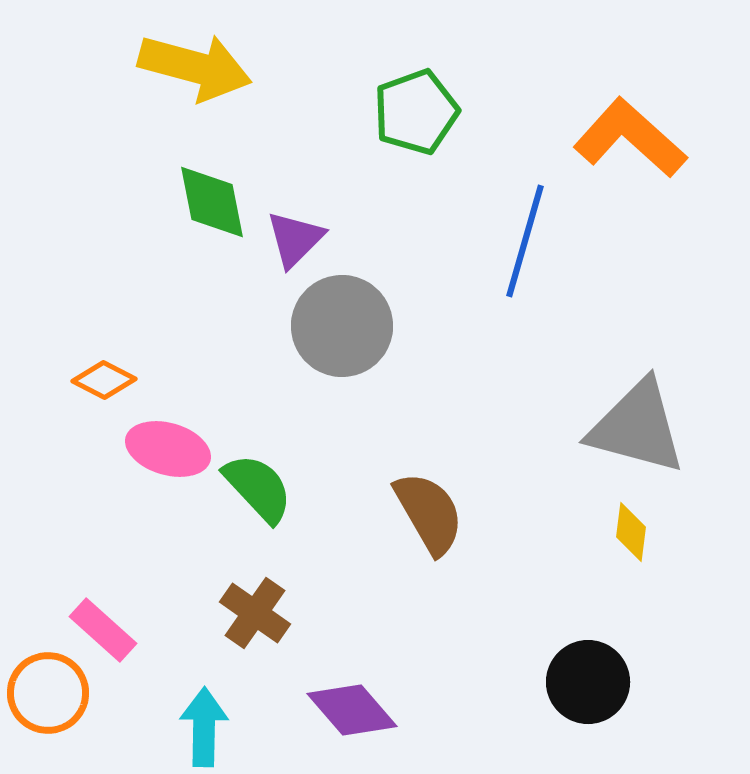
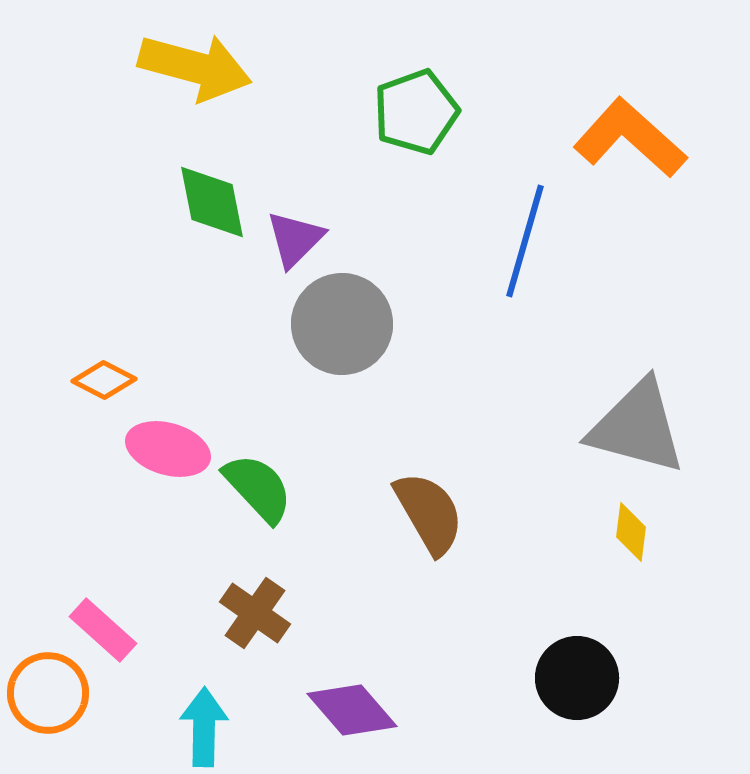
gray circle: moved 2 px up
black circle: moved 11 px left, 4 px up
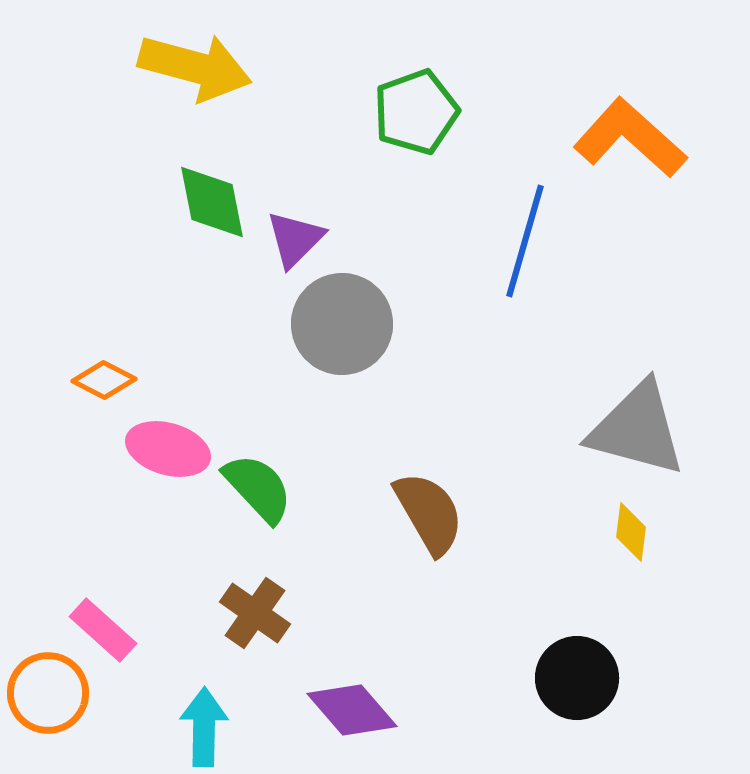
gray triangle: moved 2 px down
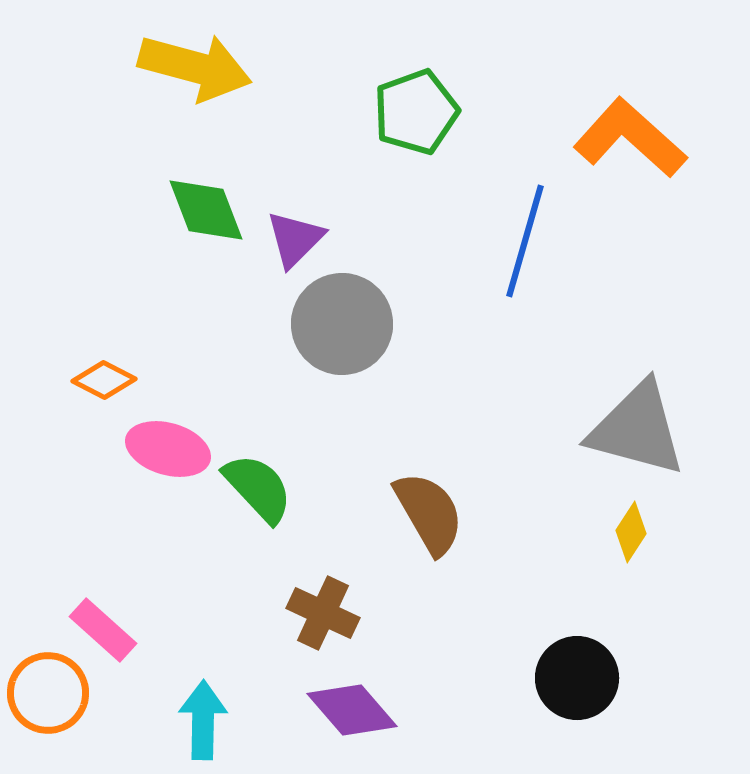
green diamond: moved 6 px left, 8 px down; rotated 10 degrees counterclockwise
yellow diamond: rotated 26 degrees clockwise
brown cross: moved 68 px right; rotated 10 degrees counterclockwise
cyan arrow: moved 1 px left, 7 px up
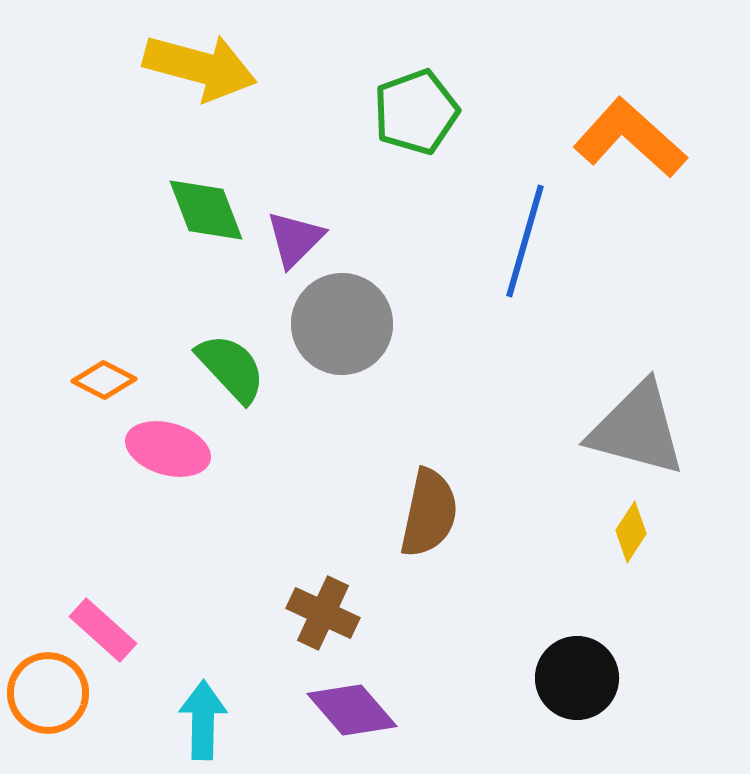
yellow arrow: moved 5 px right
green semicircle: moved 27 px left, 120 px up
brown semicircle: rotated 42 degrees clockwise
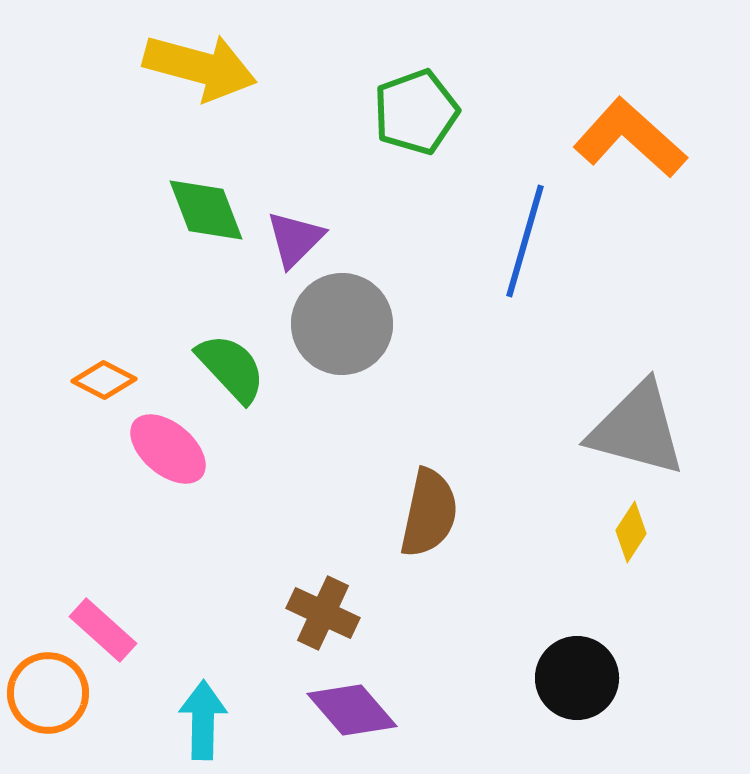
pink ellipse: rotated 24 degrees clockwise
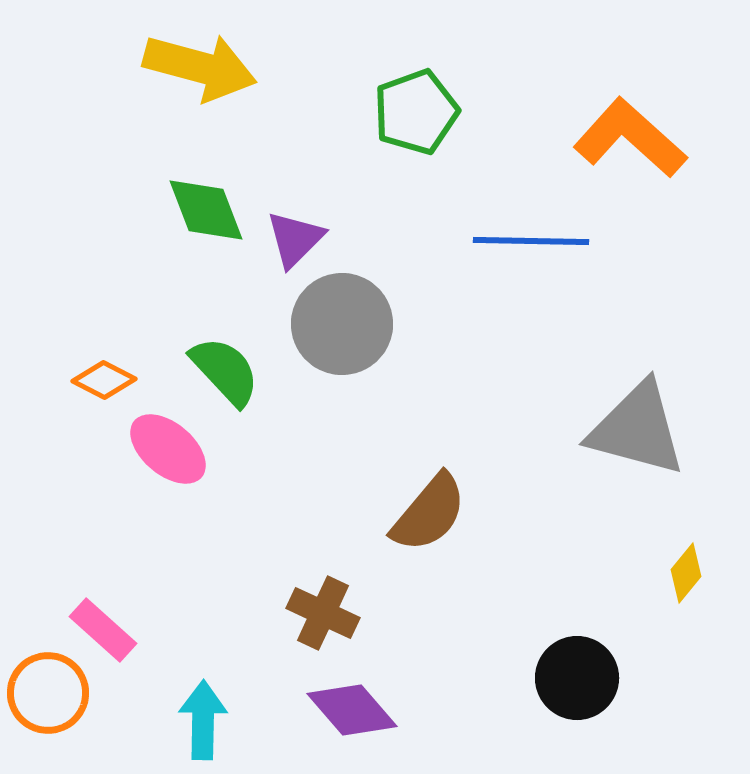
blue line: moved 6 px right; rotated 75 degrees clockwise
green semicircle: moved 6 px left, 3 px down
brown semicircle: rotated 28 degrees clockwise
yellow diamond: moved 55 px right, 41 px down; rotated 6 degrees clockwise
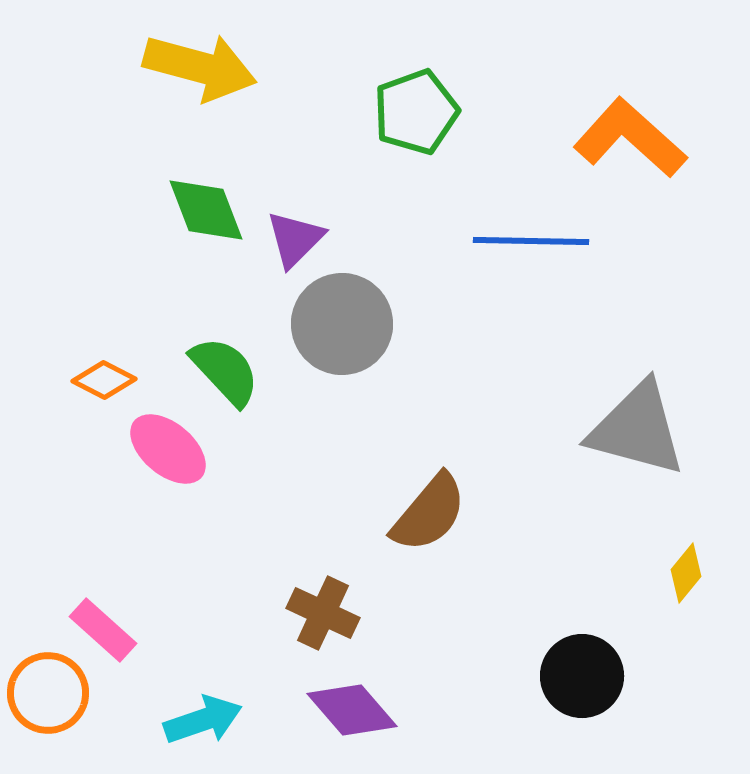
black circle: moved 5 px right, 2 px up
cyan arrow: rotated 70 degrees clockwise
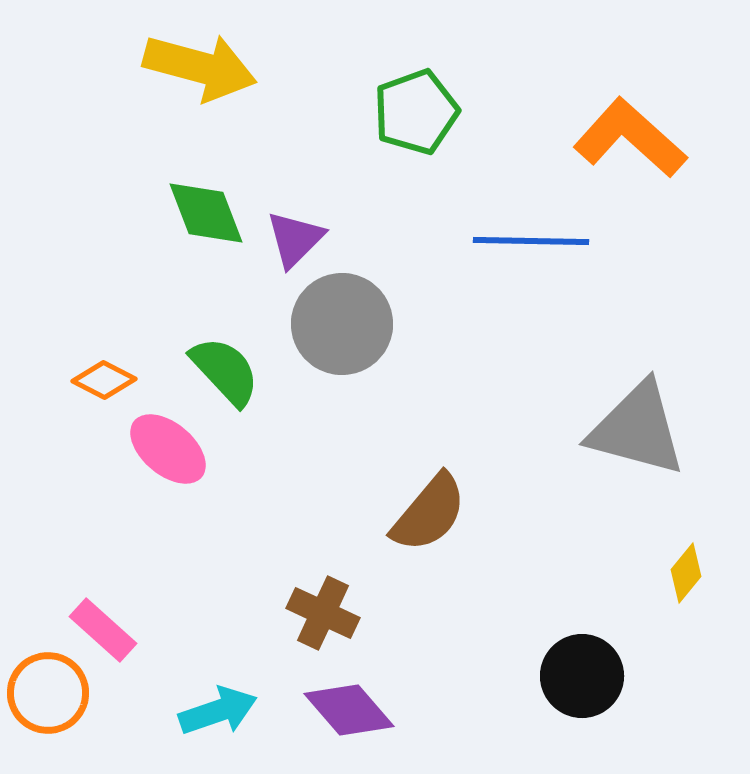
green diamond: moved 3 px down
purple diamond: moved 3 px left
cyan arrow: moved 15 px right, 9 px up
